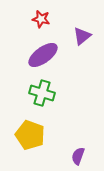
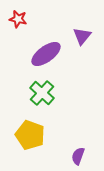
red star: moved 23 px left
purple triangle: rotated 12 degrees counterclockwise
purple ellipse: moved 3 px right, 1 px up
green cross: rotated 25 degrees clockwise
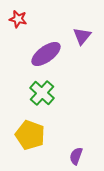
purple semicircle: moved 2 px left
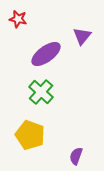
green cross: moved 1 px left, 1 px up
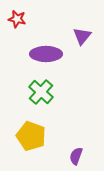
red star: moved 1 px left
purple ellipse: rotated 36 degrees clockwise
yellow pentagon: moved 1 px right, 1 px down
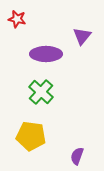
yellow pentagon: rotated 12 degrees counterclockwise
purple semicircle: moved 1 px right
